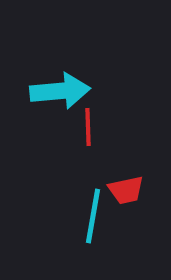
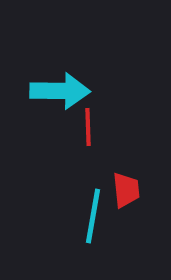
cyan arrow: rotated 6 degrees clockwise
red trapezoid: rotated 84 degrees counterclockwise
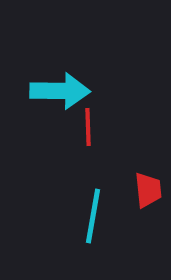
red trapezoid: moved 22 px right
